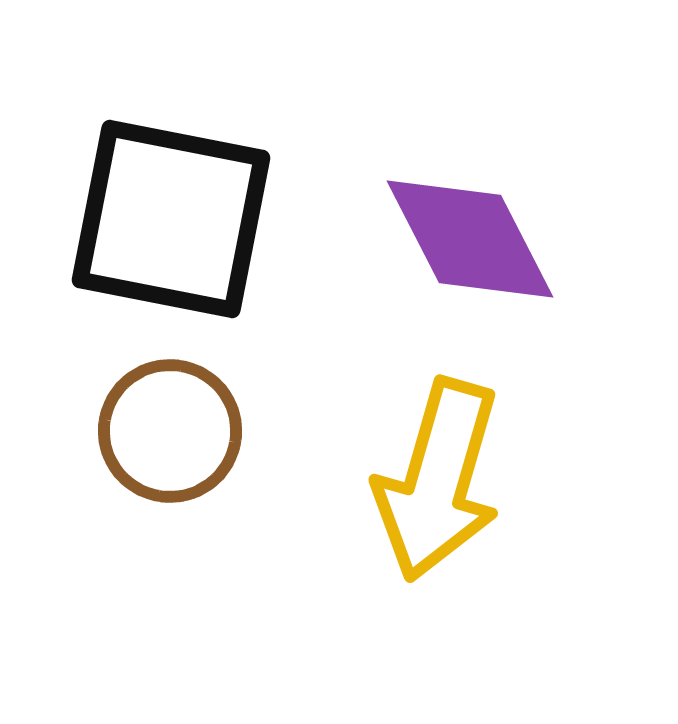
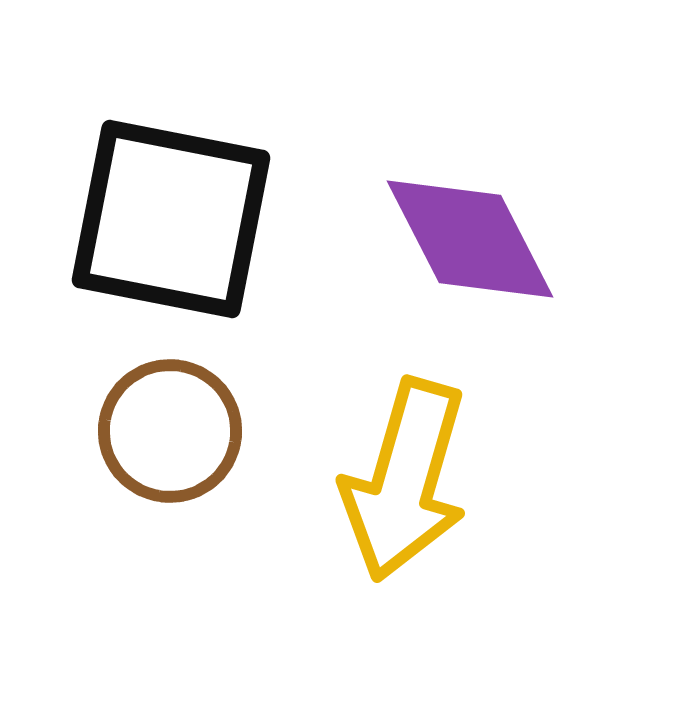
yellow arrow: moved 33 px left
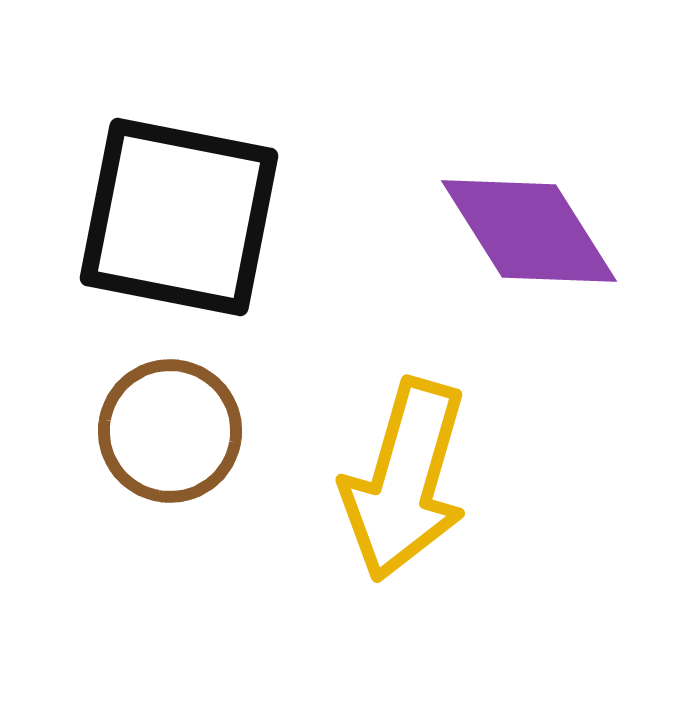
black square: moved 8 px right, 2 px up
purple diamond: moved 59 px right, 8 px up; rotated 5 degrees counterclockwise
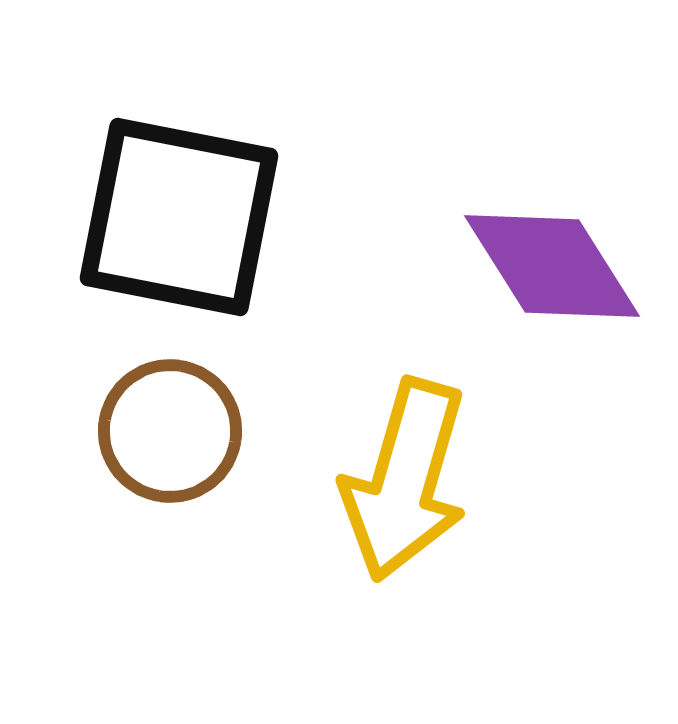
purple diamond: moved 23 px right, 35 px down
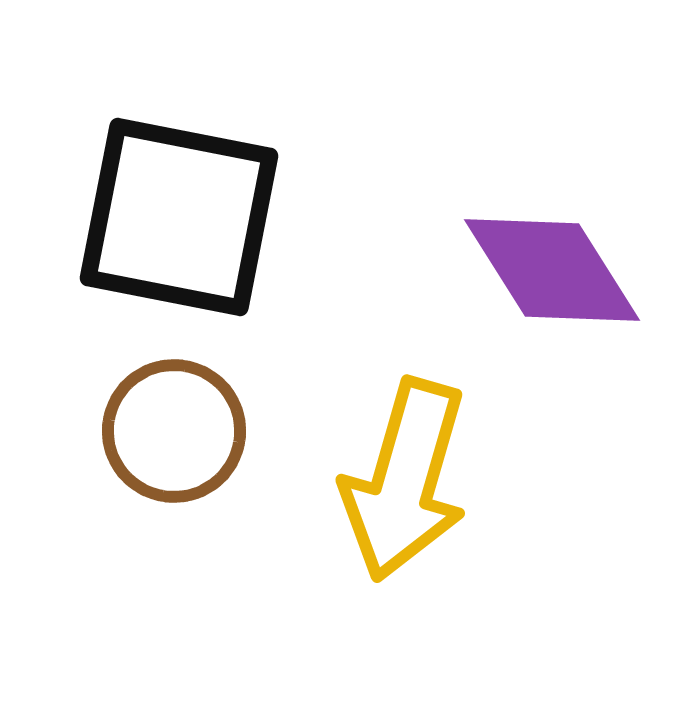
purple diamond: moved 4 px down
brown circle: moved 4 px right
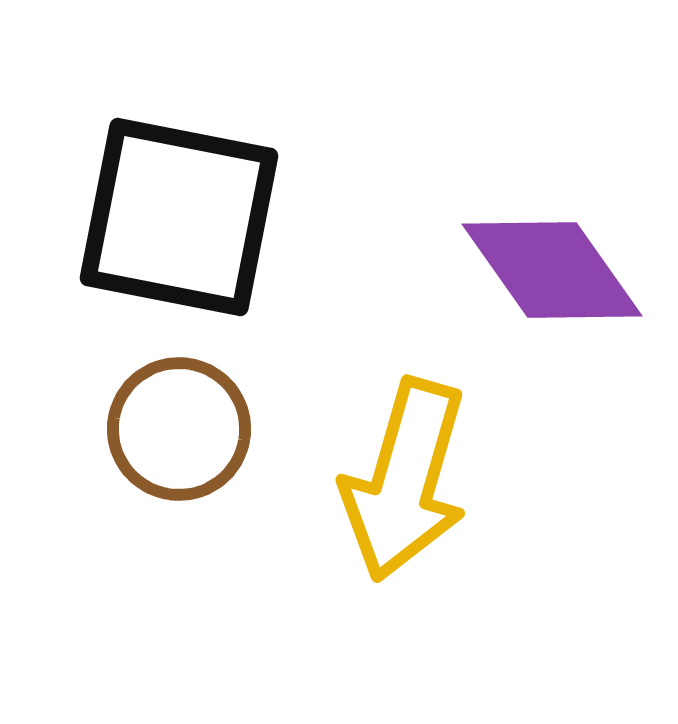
purple diamond: rotated 3 degrees counterclockwise
brown circle: moved 5 px right, 2 px up
